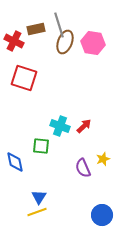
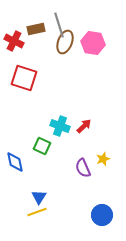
green square: moved 1 px right; rotated 18 degrees clockwise
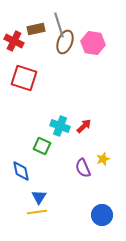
blue diamond: moved 6 px right, 9 px down
yellow line: rotated 12 degrees clockwise
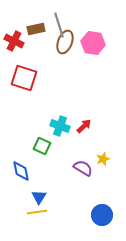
purple semicircle: rotated 144 degrees clockwise
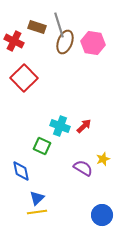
brown rectangle: moved 1 px right, 2 px up; rotated 30 degrees clockwise
red square: rotated 28 degrees clockwise
blue triangle: moved 2 px left, 1 px down; rotated 14 degrees clockwise
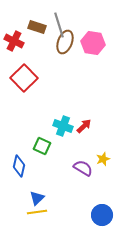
cyan cross: moved 3 px right
blue diamond: moved 2 px left, 5 px up; rotated 25 degrees clockwise
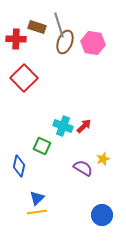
red cross: moved 2 px right, 2 px up; rotated 24 degrees counterclockwise
